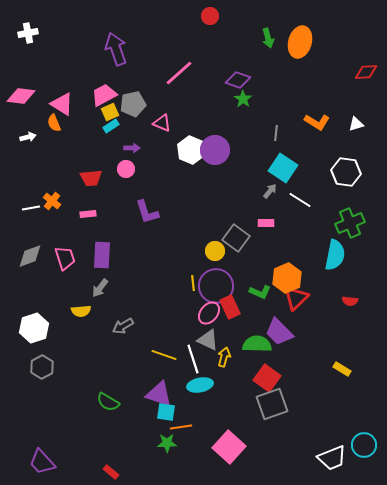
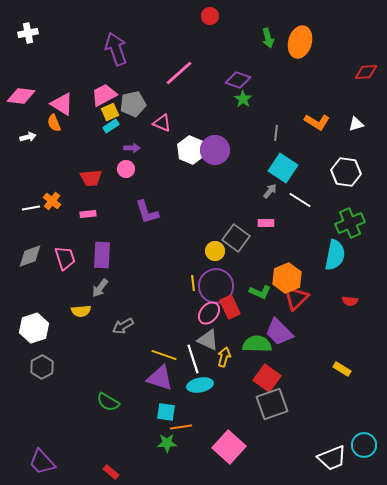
purple triangle at (159, 394): moved 1 px right, 16 px up
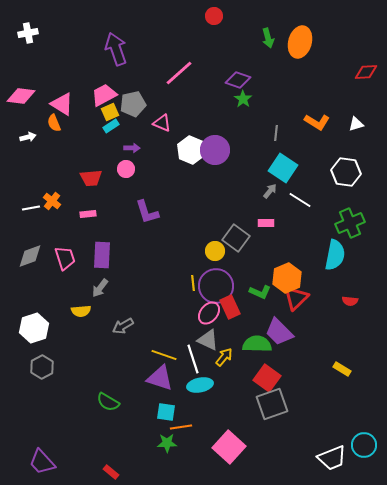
red circle at (210, 16): moved 4 px right
yellow arrow at (224, 357): rotated 24 degrees clockwise
